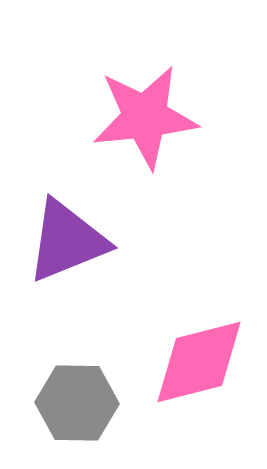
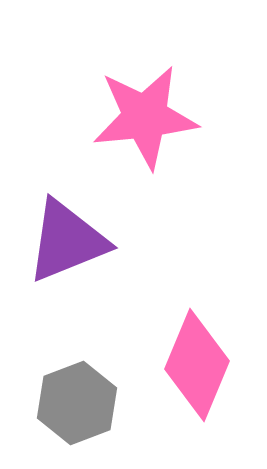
pink diamond: moved 2 px left, 3 px down; rotated 53 degrees counterclockwise
gray hexagon: rotated 22 degrees counterclockwise
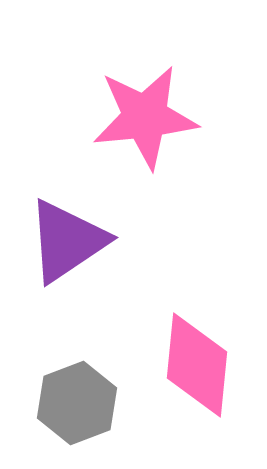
purple triangle: rotated 12 degrees counterclockwise
pink diamond: rotated 17 degrees counterclockwise
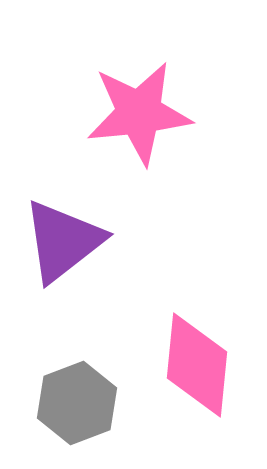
pink star: moved 6 px left, 4 px up
purple triangle: moved 4 px left; rotated 4 degrees counterclockwise
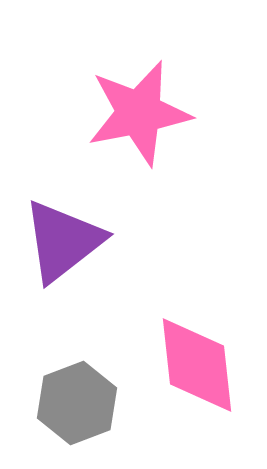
pink star: rotated 5 degrees counterclockwise
pink diamond: rotated 12 degrees counterclockwise
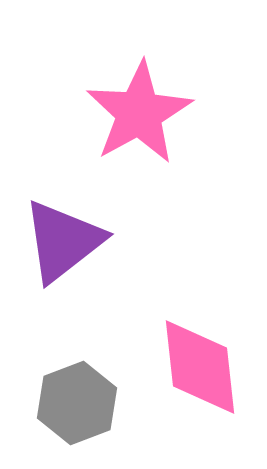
pink star: rotated 18 degrees counterclockwise
pink diamond: moved 3 px right, 2 px down
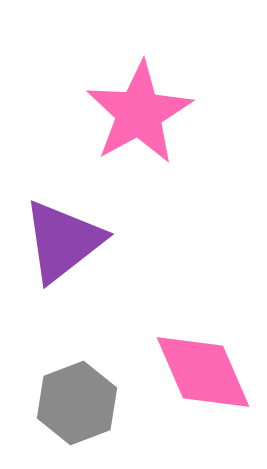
pink diamond: moved 3 px right, 5 px down; rotated 17 degrees counterclockwise
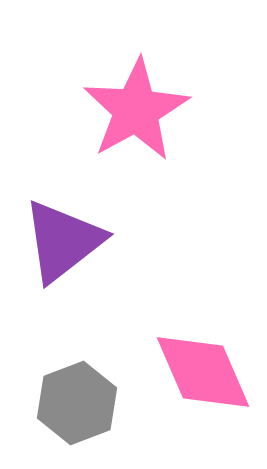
pink star: moved 3 px left, 3 px up
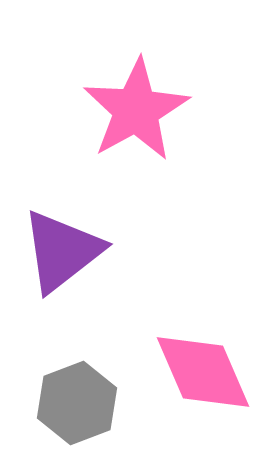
purple triangle: moved 1 px left, 10 px down
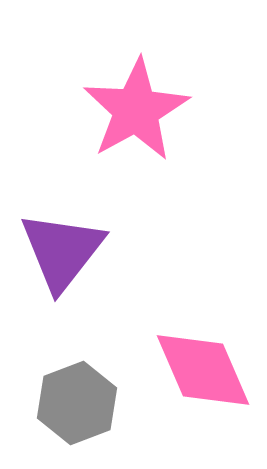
purple triangle: rotated 14 degrees counterclockwise
pink diamond: moved 2 px up
